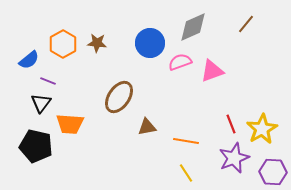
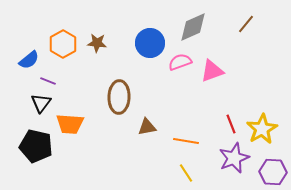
brown ellipse: rotated 32 degrees counterclockwise
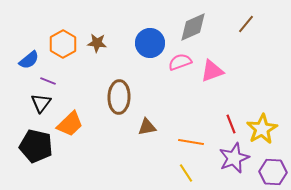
orange trapezoid: rotated 48 degrees counterclockwise
orange line: moved 5 px right, 1 px down
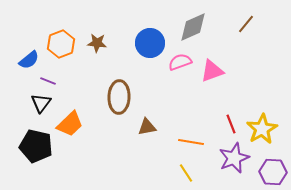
orange hexagon: moved 2 px left; rotated 8 degrees clockwise
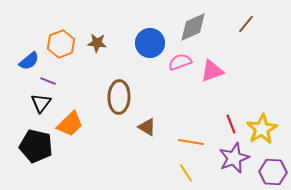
blue semicircle: moved 1 px down
brown triangle: rotated 42 degrees clockwise
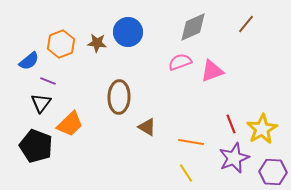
blue circle: moved 22 px left, 11 px up
black pentagon: rotated 8 degrees clockwise
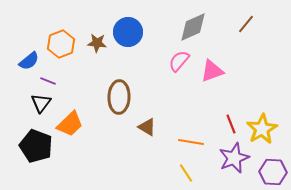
pink semicircle: moved 1 px left, 1 px up; rotated 30 degrees counterclockwise
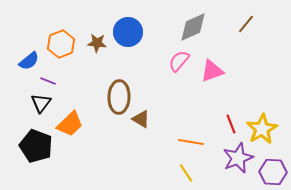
brown triangle: moved 6 px left, 8 px up
purple star: moved 4 px right
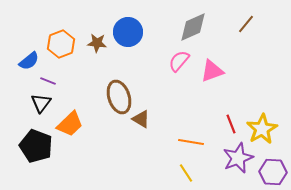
brown ellipse: rotated 20 degrees counterclockwise
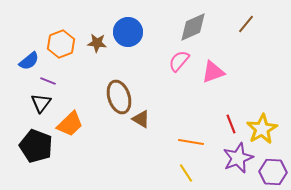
pink triangle: moved 1 px right, 1 px down
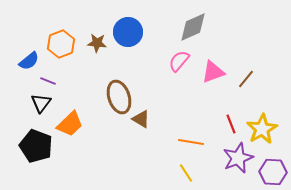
brown line: moved 55 px down
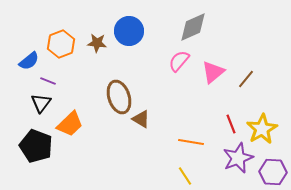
blue circle: moved 1 px right, 1 px up
pink triangle: rotated 20 degrees counterclockwise
yellow line: moved 1 px left, 3 px down
